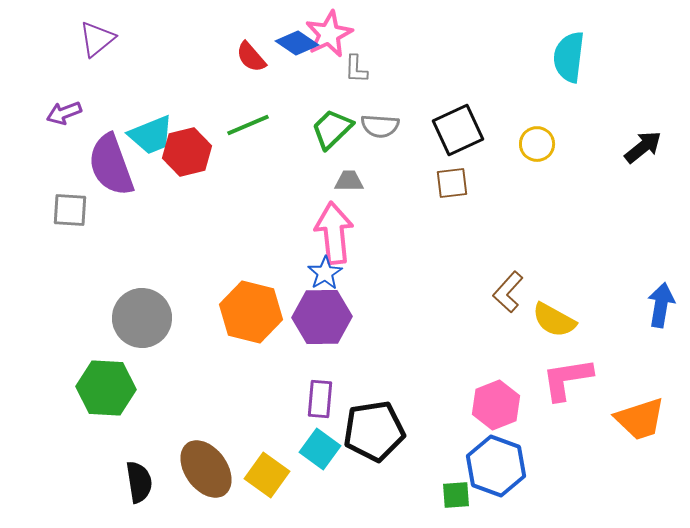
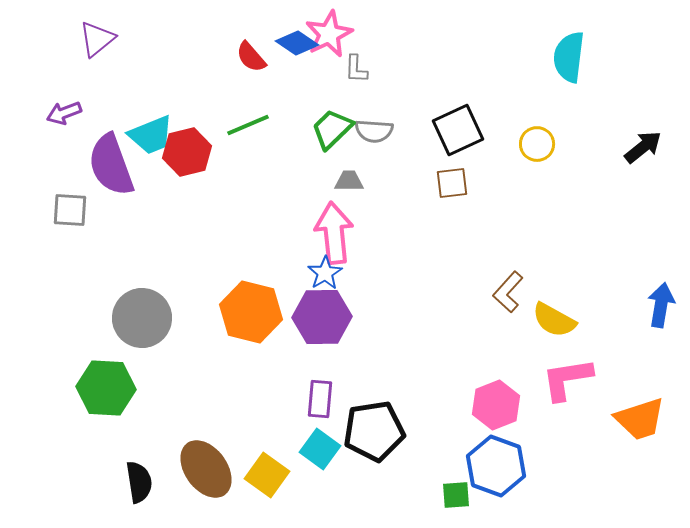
gray semicircle: moved 6 px left, 5 px down
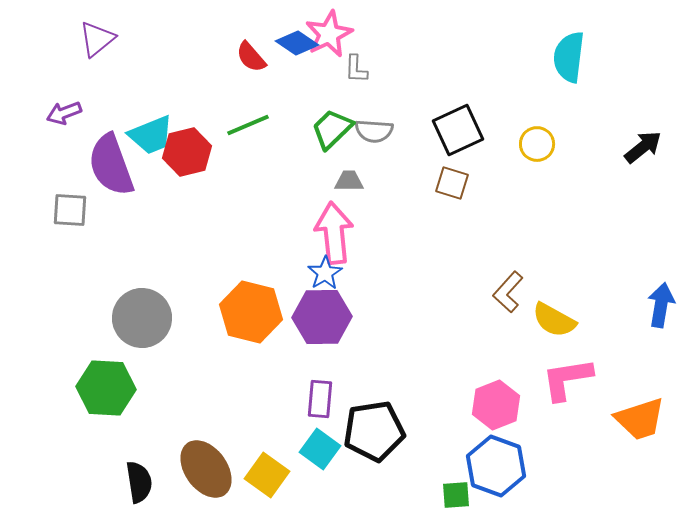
brown square: rotated 24 degrees clockwise
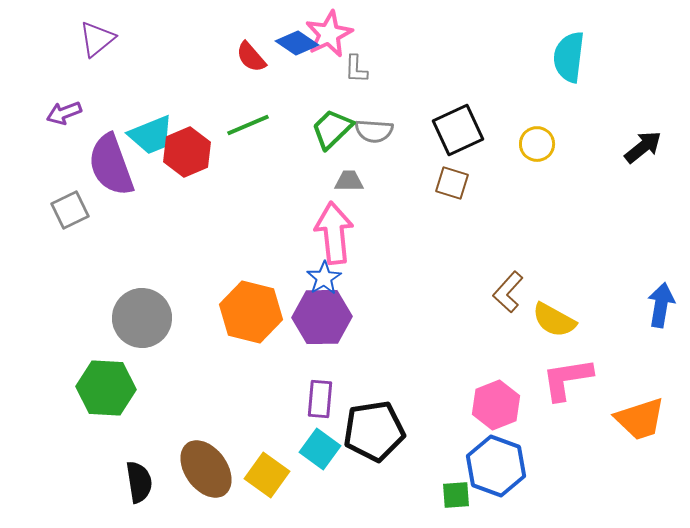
red hexagon: rotated 9 degrees counterclockwise
gray square: rotated 30 degrees counterclockwise
blue star: moved 1 px left, 5 px down
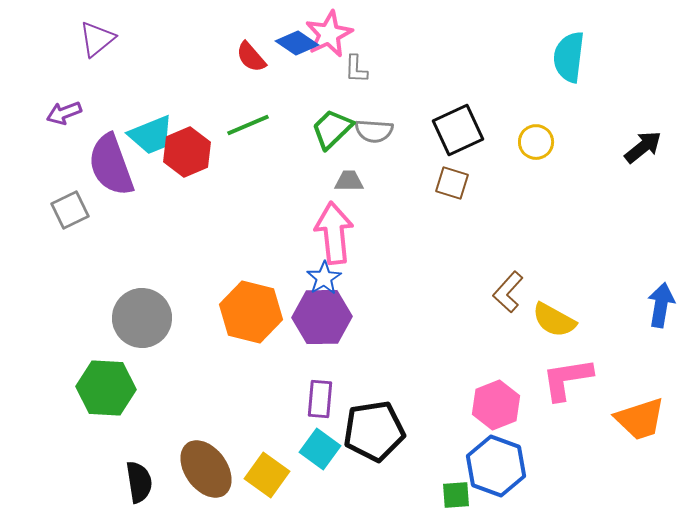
yellow circle: moved 1 px left, 2 px up
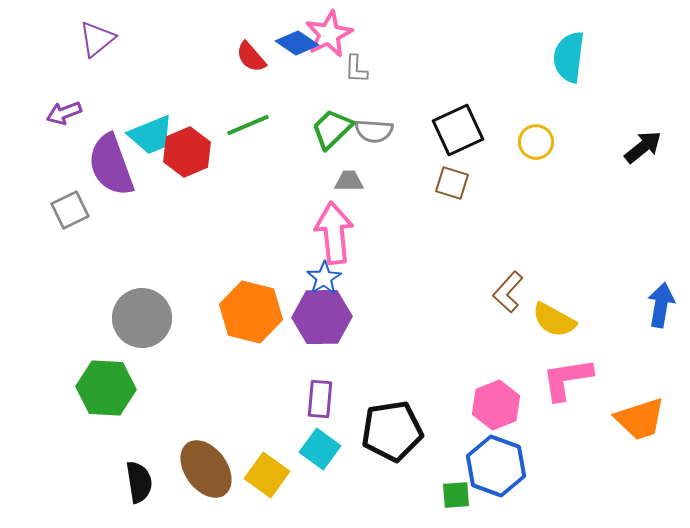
black pentagon: moved 18 px right
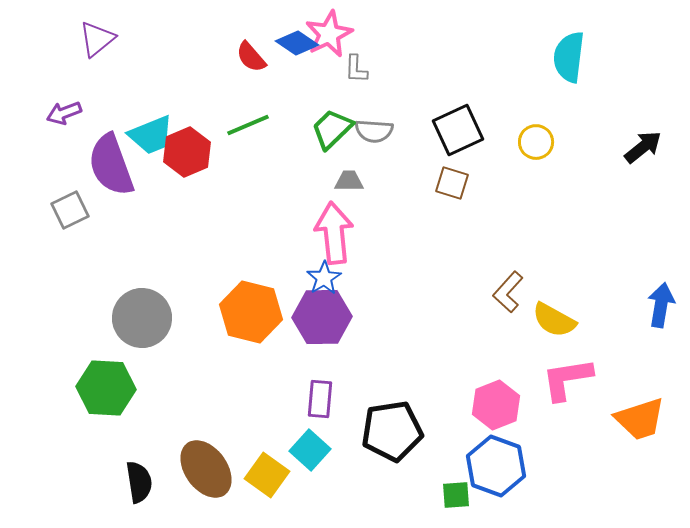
cyan square: moved 10 px left, 1 px down; rotated 6 degrees clockwise
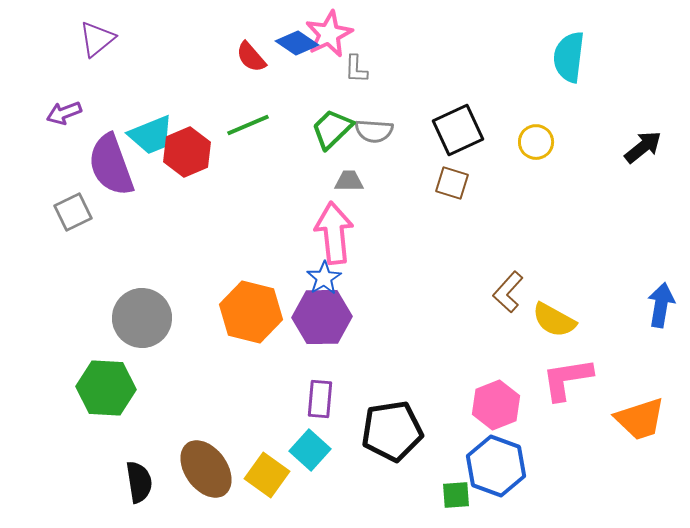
gray square: moved 3 px right, 2 px down
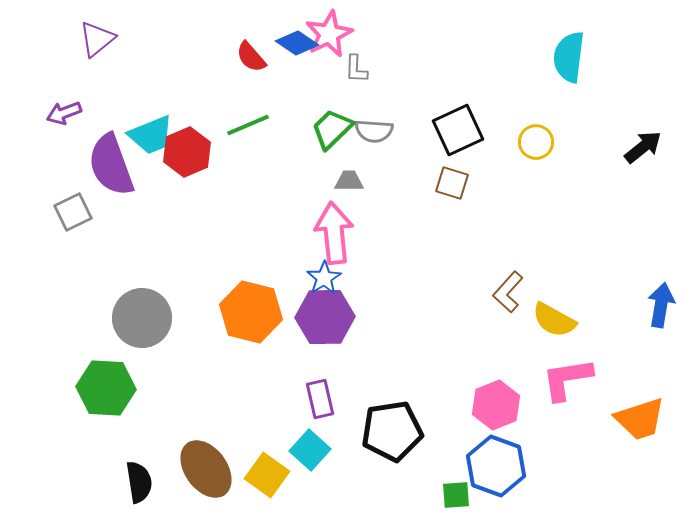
purple hexagon: moved 3 px right
purple rectangle: rotated 18 degrees counterclockwise
